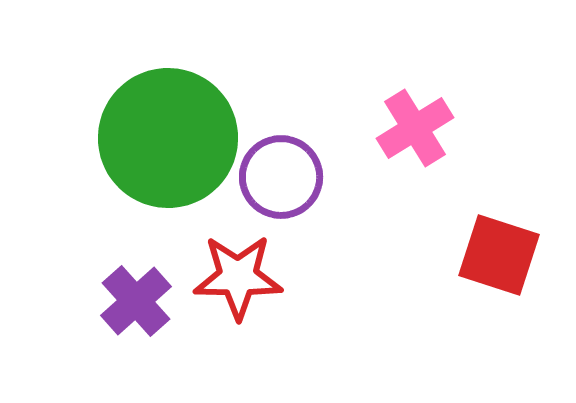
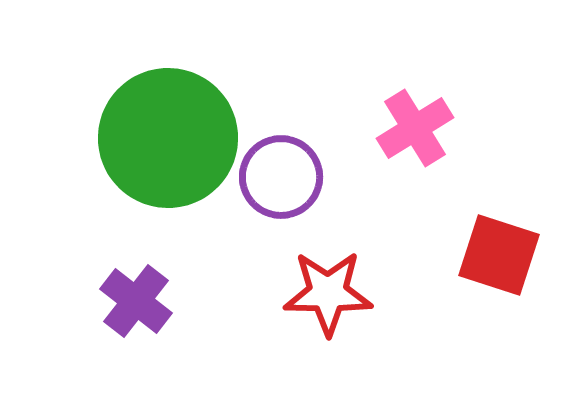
red star: moved 90 px right, 16 px down
purple cross: rotated 10 degrees counterclockwise
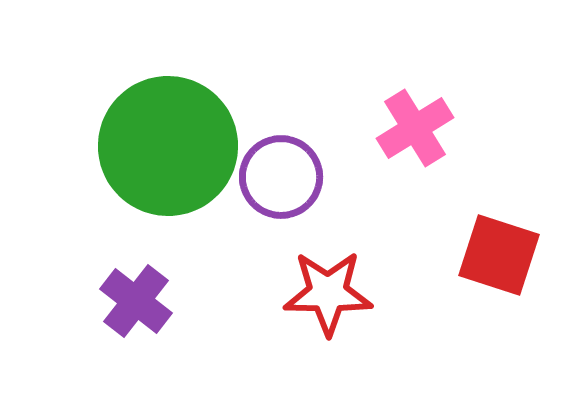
green circle: moved 8 px down
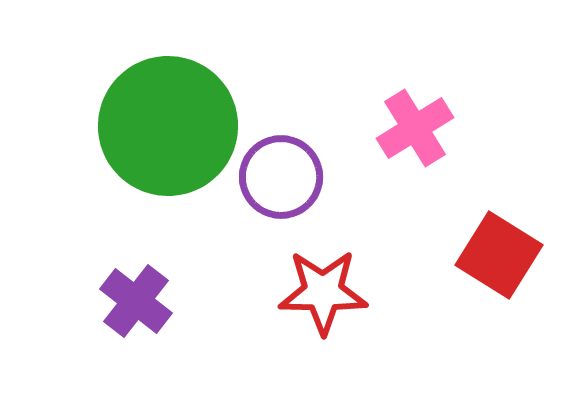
green circle: moved 20 px up
red square: rotated 14 degrees clockwise
red star: moved 5 px left, 1 px up
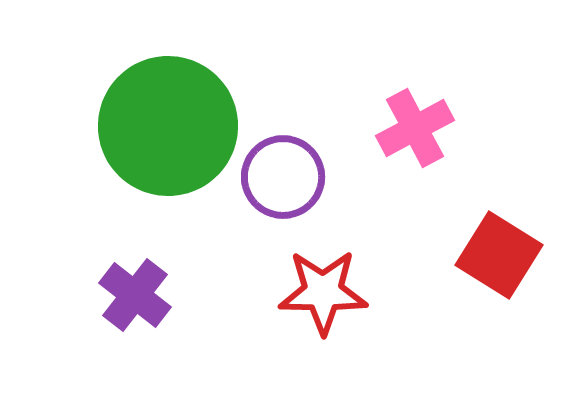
pink cross: rotated 4 degrees clockwise
purple circle: moved 2 px right
purple cross: moved 1 px left, 6 px up
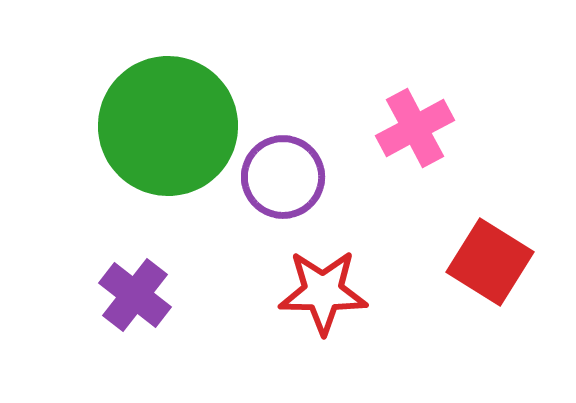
red square: moved 9 px left, 7 px down
